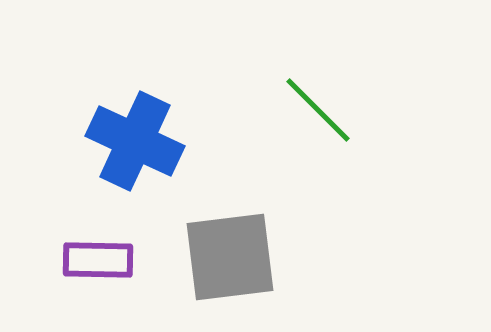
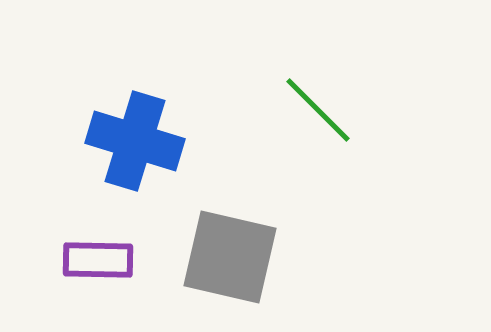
blue cross: rotated 8 degrees counterclockwise
gray square: rotated 20 degrees clockwise
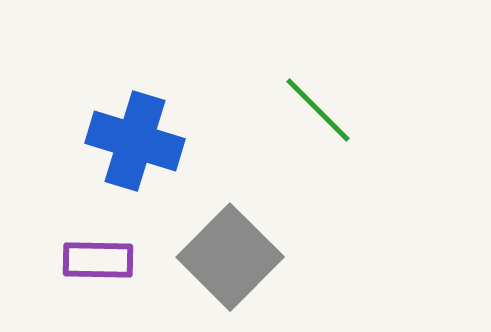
gray square: rotated 32 degrees clockwise
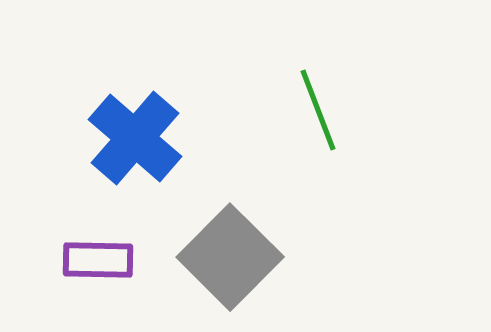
green line: rotated 24 degrees clockwise
blue cross: moved 3 px up; rotated 24 degrees clockwise
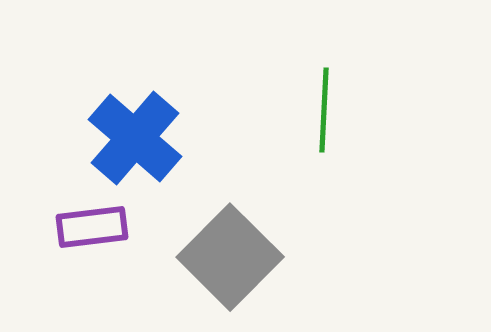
green line: moved 6 px right; rotated 24 degrees clockwise
purple rectangle: moved 6 px left, 33 px up; rotated 8 degrees counterclockwise
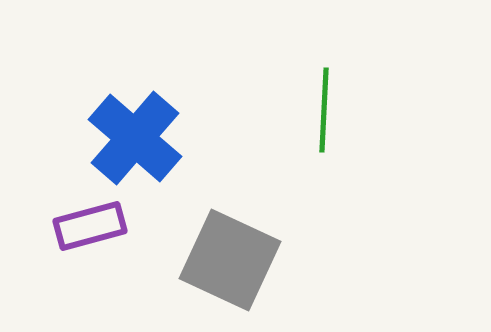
purple rectangle: moved 2 px left, 1 px up; rotated 8 degrees counterclockwise
gray square: moved 3 px down; rotated 20 degrees counterclockwise
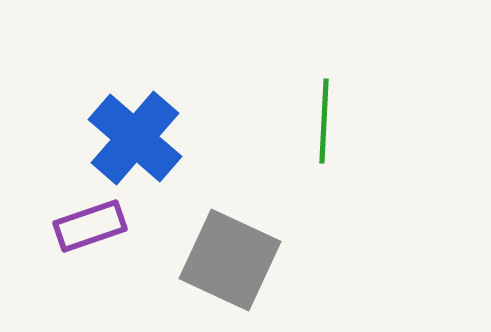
green line: moved 11 px down
purple rectangle: rotated 4 degrees counterclockwise
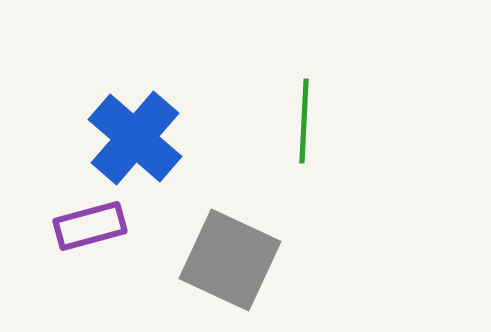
green line: moved 20 px left
purple rectangle: rotated 4 degrees clockwise
